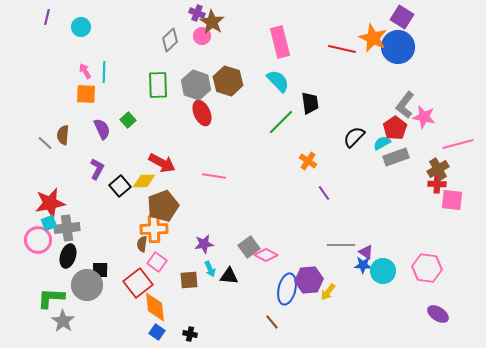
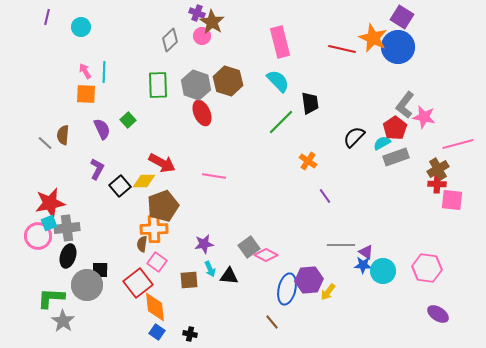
purple line at (324, 193): moved 1 px right, 3 px down
pink circle at (38, 240): moved 4 px up
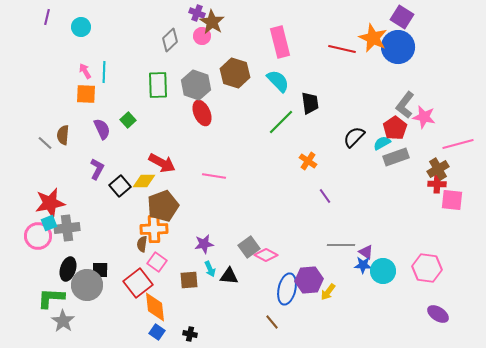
brown hexagon at (228, 81): moved 7 px right, 8 px up
black ellipse at (68, 256): moved 13 px down
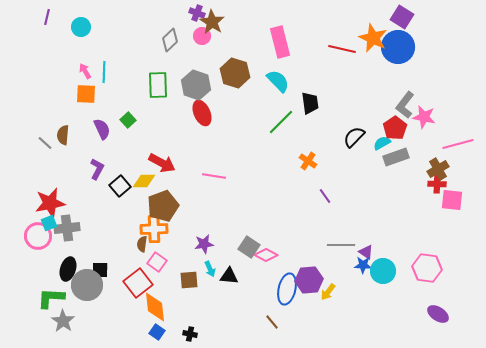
gray square at (249, 247): rotated 20 degrees counterclockwise
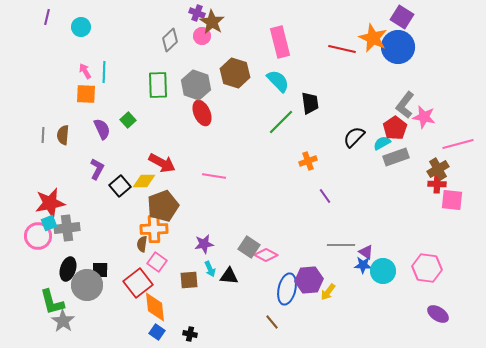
gray line at (45, 143): moved 2 px left, 8 px up; rotated 49 degrees clockwise
orange cross at (308, 161): rotated 36 degrees clockwise
green L-shape at (51, 298): moved 1 px right, 4 px down; rotated 108 degrees counterclockwise
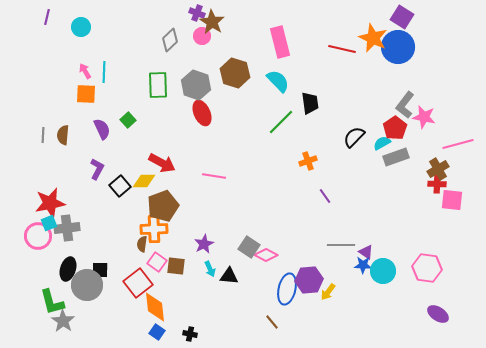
purple star at (204, 244): rotated 18 degrees counterclockwise
brown square at (189, 280): moved 13 px left, 14 px up; rotated 12 degrees clockwise
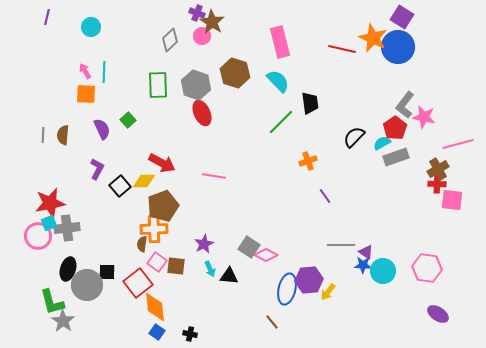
cyan circle at (81, 27): moved 10 px right
black square at (100, 270): moved 7 px right, 2 px down
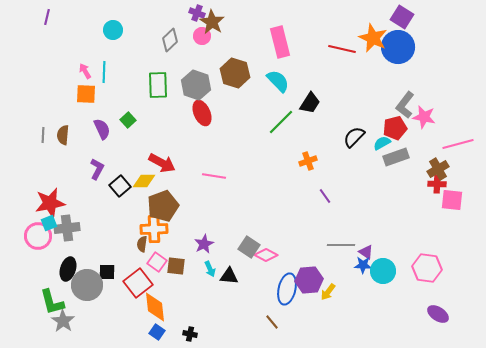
cyan circle at (91, 27): moved 22 px right, 3 px down
black trapezoid at (310, 103): rotated 40 degrees clockwise
red pentagon at (395, 128): rotated 20 degrees clockwise
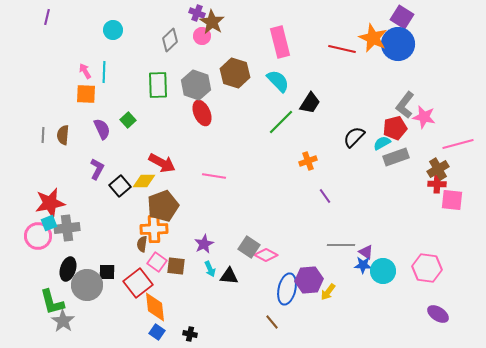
blue circle at (398, 47): moved 3 px up
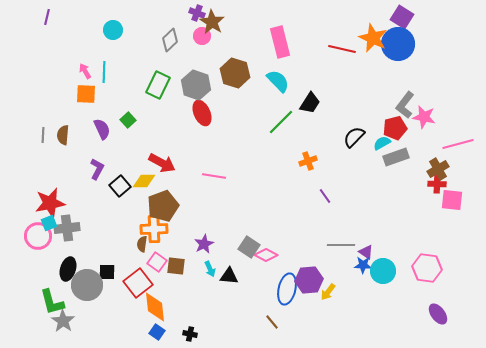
green rectangle at (158, 85): rotated 28 degrees clockwise
purple ellipse at (438, 314): rotated 20 degrees clockwise
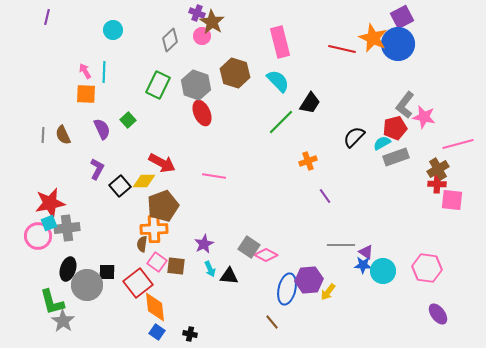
purple square at (402, 17): rotated 30 degrees clockwise
brown semicircle at (63, 135): rotated 30 degrees counterclockwise
